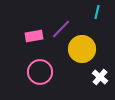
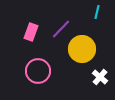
pink rectangle: moved 3 px left, 4 px up; rotated 60 degrees counterclockwise
pink circle: moved 2 px left, 1 px up
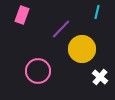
pink rectangle: moved 9 px left, 17 px up
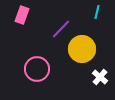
pink circle: moved 1 px left, 2 px up
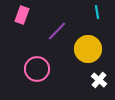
cyan line: rotated 24 degrees counterclockwise
purple line: moved 4 px left, 2 px down
yellow circle: moved 6 px right
white cross: moved 1 px left, 3 px down
